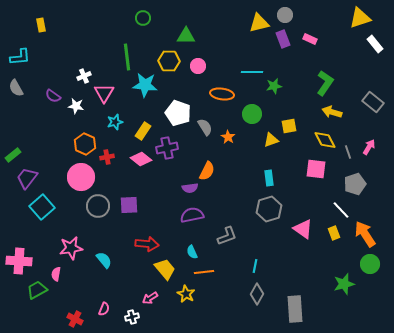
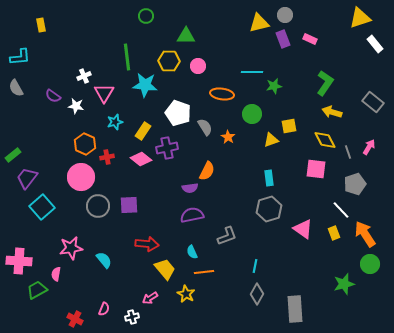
green circle at (143, 18): moved 3 px right, 2 px up
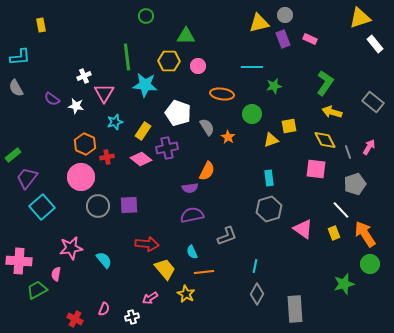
cyan line at (252, 72): moved 5 px up
purple semicircle at (53, 96): moved 1 px left, 3 px down
gray semicircle at (205, 127): moved 2 px right
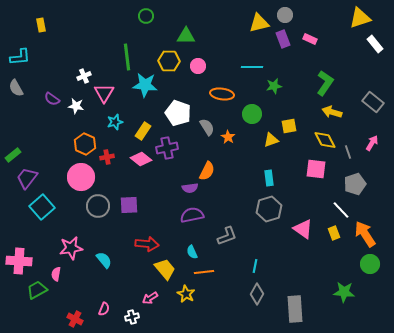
pink arrow at (369, 147): moved 3 px right, 4 px up
green star at (344, 284): moved 8 px down; rotated 20 degrees clockwise
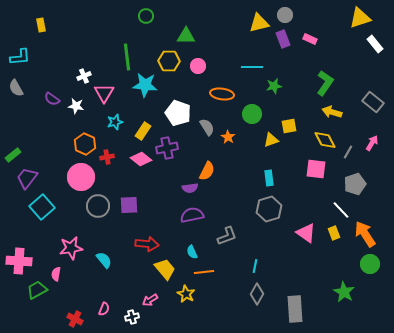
gray line at (348, 152): rotated 48 degrees clockwise
pink triangle at (303, 229): moved 3 px right, 4 px down
green star at (344, 292): rotated 25 degrees clockwise
pink arrow at (150, 298): moved 2 px down
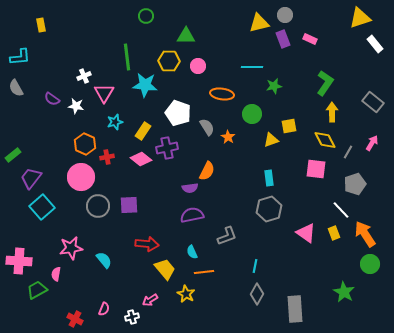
yellow arrow at (332, 112): rotated 72 degrees clockwise
purple trapezoid at (27, 178): moved 4 px right
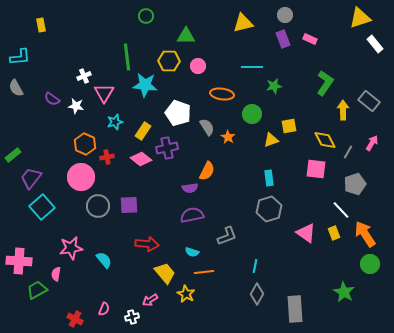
yellow triangle at (259, 23): moved 16 px left
gray rectangle at (373, 102): moved 4 px left, 1 px up
yellow arrow at (332, 112): moved 11 px right, 2 px up
cyan semicircle at (192, 252): rotated 48 degrees counterclockwise
yellow trapezoid at (165, 269): moved 4 px down
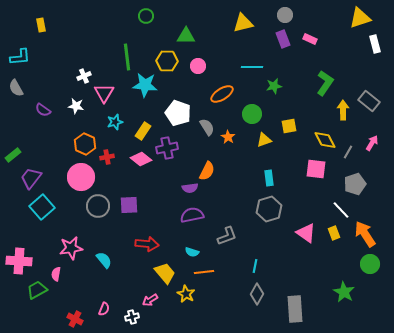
white rectangle at (375, 44): rotated 24 degrees clockwise
yellow hexagon at (169, 61): moved 2 px left
orange ellipse at (222, 94): rotated 40 degrees counterclockwise
purple semicircle at (52, 99): moved 9 px left, 11 px down
yellow triangle at (271, 140): moved 7 px left
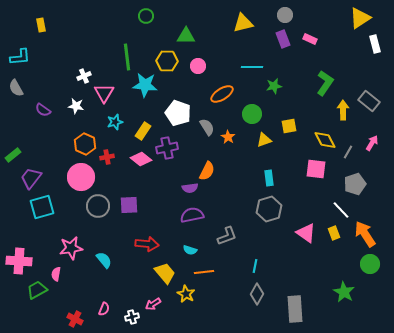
yellow triangle at (360, 18): rotated 15 degrees counterclockwise
cyan square at (42, 207): rotated 25 degrees clockwise
cyan semicircle at (192, 252): moved 2 px left, 2 px up
pink arrow at (150, 300): moved 3 px right, 4 px down
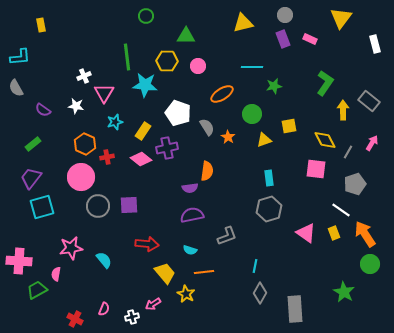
yellow triangle at (360, 18): moved 19 px left; rotated 20 degrees counterclockwise
green rectangle at (13, 155): moved 20 px right, 11 px up
orange semicircle at (207, 171): rotated 18 degrees counterclockwise
white line at (341, 210): rotated 12 degrees counterclockwise
gray diamond at (257, 294): moved 3 px right, 1 px up
